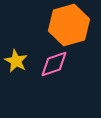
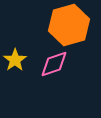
yellow star: moved 1 px left, 1 px up; rotated 10 degrees clockwise
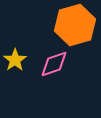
orange hexagon: moved 6 px right
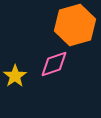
yellow star: moved 16 px down
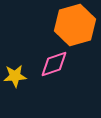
yellow star: rotated 30 degrees clockwise
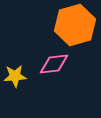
pink diamond: rotated 12 degrees clockwise
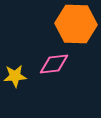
orange hexagon: moved 1 px right, 1 px up; rotated 18 degrees clockwise
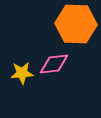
yellow star: moved 7 px right, 3 px up
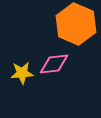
orange hexagon: rotated 21 degrees clockwise
